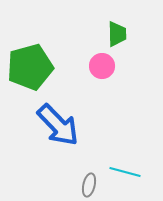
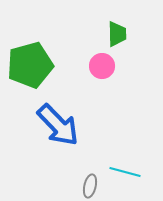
green pentagon: moved 2 px up
gray ellipse: moved 1 px right, 1 px down
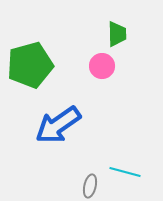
blue arrow: rotated 99 degrees clockwise
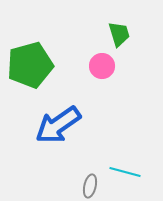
green trapezoid: moved 2 px right; rotated 16 degrees counterclockwise
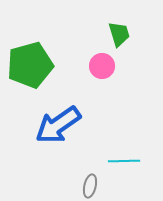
cyan line: moved 1 px left, 11 px up; rotated 16 degrees counterclockwise
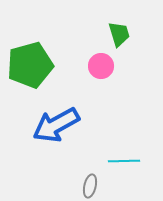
pink circle: moved 1 px left
blue arrow: moved 2 px left; rotated 6 degrees clockwise
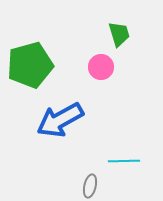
pink circle: moved 1 px down
blue arrow: moved 4 px right, 5 px up
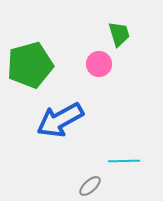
pink circle: moved 2 px left, 3 px up
gray ellipse: rotated 35 degrees clockwise
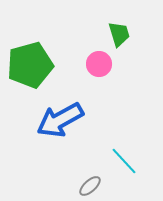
cyan line: rotated 48 degrees clockwise
